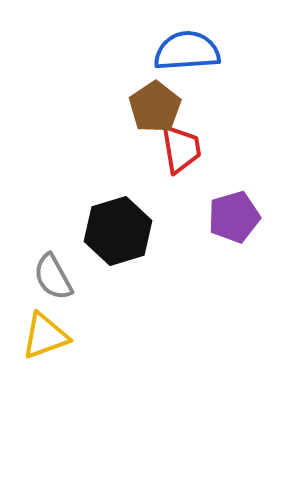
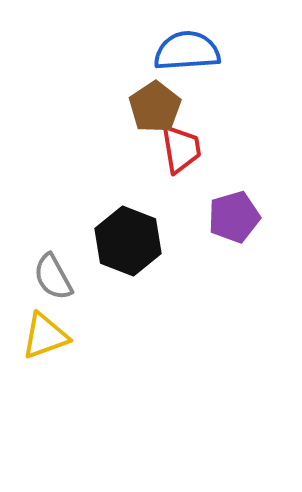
black hexagon: moved 10 px right, 10 px down; rotated 22 degrees counterclockwise
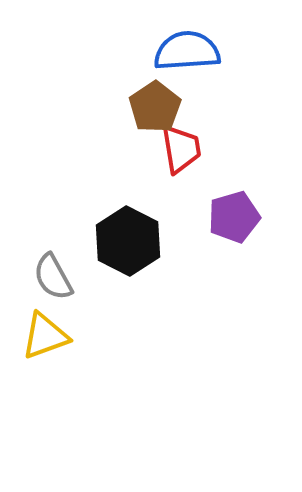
black hexagon: rotated 6 degrees clockwise
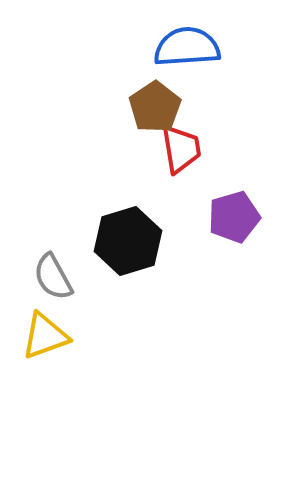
blue semicircle: moved 4 px up
black hexagon: rotated 16 degrees clockwise
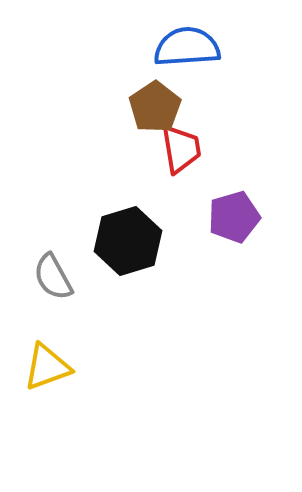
yellow triangle: moved 2 px right, 31 px down
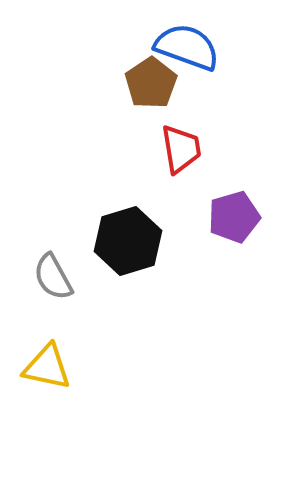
blue semicircle: rotated 24 degrees clockwise
brown pentagon: moved 4 px left, 24 px up
yellow triangle: rotated 32 degrees clockwise
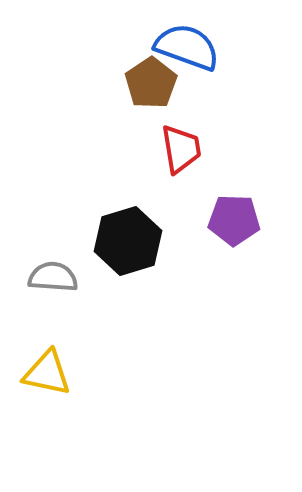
purple pentagon: moved 3 px down; rotated 18 degrees clockwise
gray semicircle: rotated 123 degrees clockwise
yellow triangle: moved 6 px down
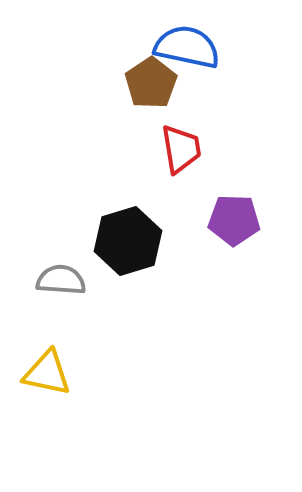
blue semicircle: rotated 8 degrees counterclockwise
gray semicircle: moved 8 px right, 3 px down
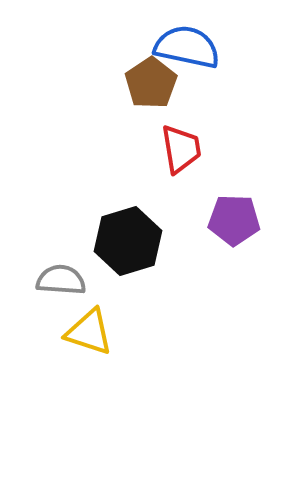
yellow triangle: moved 42 px right, 41 px up; rotated 6 degrees clockwise
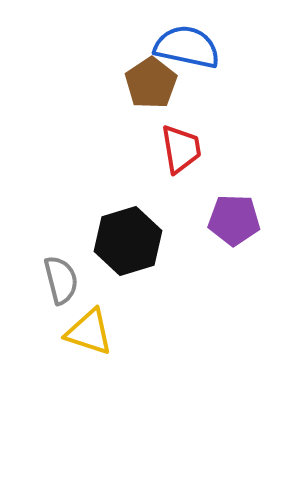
gray semicircle: rotated 72 degrees clockwise
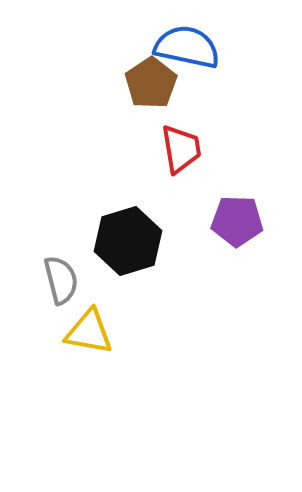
purple pentagon: moved 3 px right, 1 px down
yellow triangle: rotated 8 degrees counterclockwise
